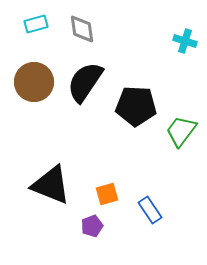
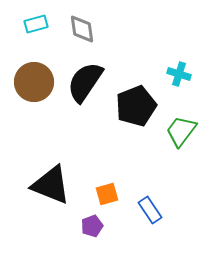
cyan cross: moved 6 px left, 33 px down
black pentagon: rotated 24 degrees counterclockwise
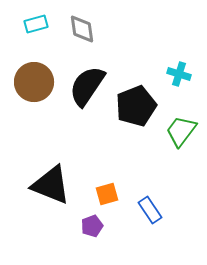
black semicircle: moved 2 px right, 4 px down
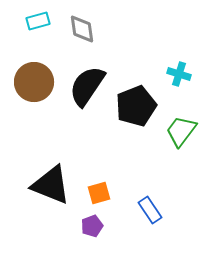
cyan rectangle: moved 2 px right, 3 px up
orange square: moved 8 px left, 1 px up
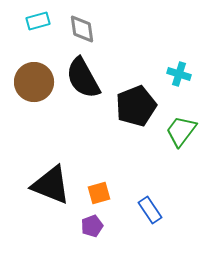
black semicircle: moved 4 px left, 8 px up; rotated 63 degrees counterclockwise
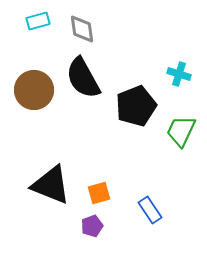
brown circle: moved 8 px down
green trapezoid: rotated 12 degrees counterclockwise
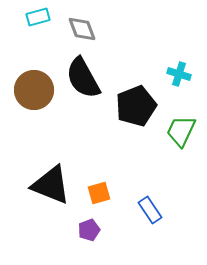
cyan rectangle: moved 4 px up
gray diamond: rotated 12 degrees counterclockwise
purple pentagon: moved 3 px left, 4 px down
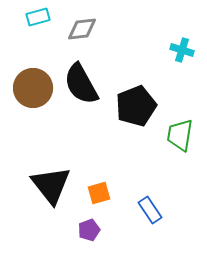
gray diamond: rotated 76 degrees counterclockwise
cyan cross: moved 3 px right, 24 px up
black semicircle: moved 2 px left, 6 px down
brown circle: moved 1 px left, 2 px up
green trapezoid: moved 1 px left, 4 px down; rotated 16 degrees counterclockwise
black triangle: rotated 30 degrees clockwise
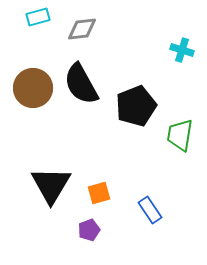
black triangle: rotated 9 degrees clockwise
